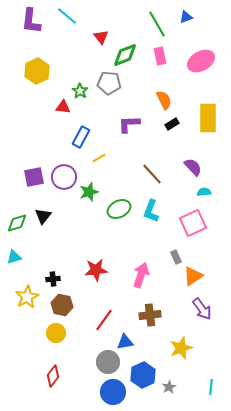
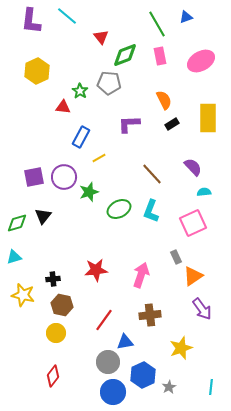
yellow star at (27, 297): moved 4 px left, 2 px up; rotated 30 degrees counterclockwise
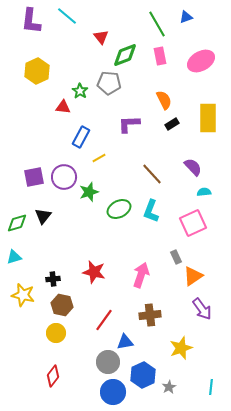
red star at (96, 270): moved 2 px left, 2 px down; rotated 20 degrees clockwise
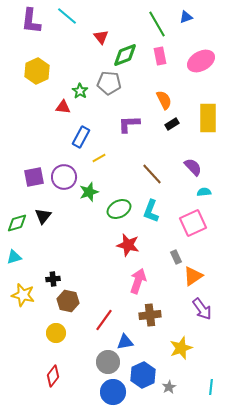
red star at (94, 272): moved 34 px right, 27 px up
pink arrow at (141, 275): moved 3 px left, 6 px down
brown hexagon at (62, 305): moved 6 px right, 4 px up
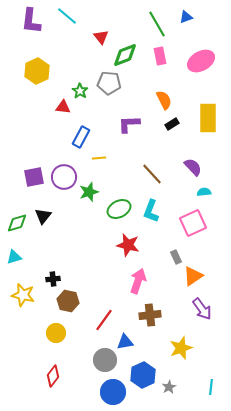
yellow line at (99, 158): rotated 24 degrees clockwise
gray circle at (108, 362): moved 3 px left, 2 px up
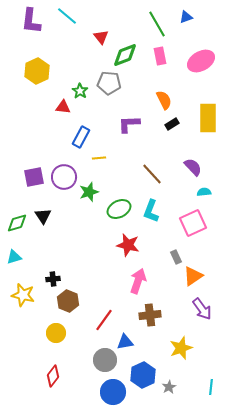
black triangle at (43, 216): rotated 12 degrees counterclockwise
brown hexagon at (68, 301): rotated 10 degrees clockwise
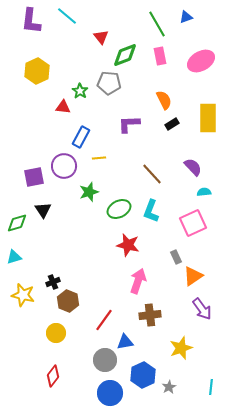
purple circle at (64, 177): moved 11 px up
black triangle at (43, 216): moved 6 px up
black cross at (53, 279): moved 3 px down; rotated 16 degrees counterclockwise
blue circle at (113, 392): moved 3 px left, 1 px down
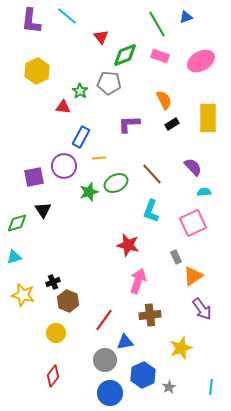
pink rectangle at (160, 56): rotated 60 degrees counterclockwise
green ellipse at (119, 209): moved 3 px left, 26 px up
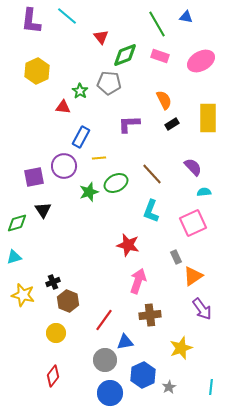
blue triangle at (186, 17): rotated 32 degrees clockwise
